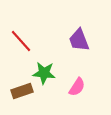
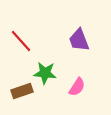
green star: moved 1 px right
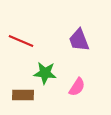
red line: rotated 25 degrees counterclockwise
brown rectangle: moved 1 px right, 4 px down; rotated 20 degrees clockwise
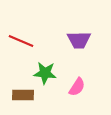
purple trapezoid: rotated 70 degrees counterclockwise
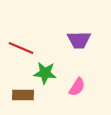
red line: moved 7 px down
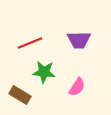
red line: moved 9 px right, 5 px up; rotated 45 degrees counterclockwise
green star: moved 1 px left, 1 px up
brown rectangle: moved 3 px left; rotated 30 degrees clockwise
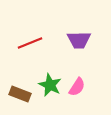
green star: moved 6 px right, 13 px down; rotated 20 degrees clockwise
brown rectangle: moved 1 px up; rotated 10 degrees counterclockwise
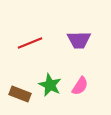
pink semicircle: moved 3 px right, 1 px up
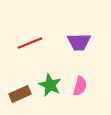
purple trapezoid: moved 2 px down
pink semicircle: rotated 18 degrees counterclockwise
brown rectangle: rotated 45 degrees counterclockwise
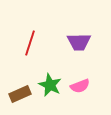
red line: rotated 50 degrees counterclockwise
pink semicircle: rotated 54 degrees clockwise
